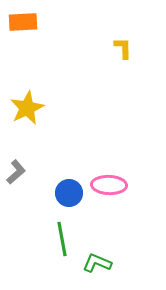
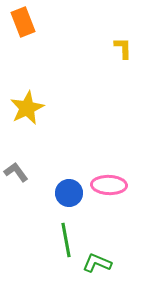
orange rectangle: rotated 72 degrees clockwise
gray L-shape: rotated 85 degrees counterclockwise
green line: moved 4 px right, 1 px down
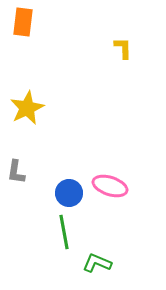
orange rectangle: rotated 28 degrees clockwise
gray L-shape: rotated 135 degrees counterclockwise
pink ellipse: moved 1 px right, 1 px down; rotated 16 degrees clockwise
green line: moved 2 px left, 8 px up
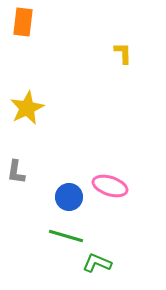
yellow L-shape: moved 5 px down
blue circle: moved 4 px down
green line: moved 2 px right, 4 px down; rotated 64 degrees counterclockwise
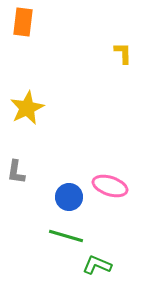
green L-shape: moved 2 px down
